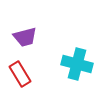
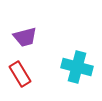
cyan cross: moved 3 px down
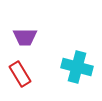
purple trapezoid: rotated 15 degrees clockwise
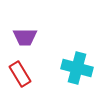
cyan cross: moved 1 px down
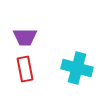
red rectangle: moved 5 px right, 5 px up; rotated 20 degrees clockwise
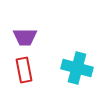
red rectangle: moved 1 px left, 1 px down
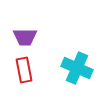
cyan cross: rotated 8 degrees clockwise
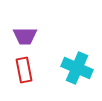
purple trapezoid: moved 1 px up
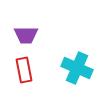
purple trapezoid: moved 1 px right, 1 px up
